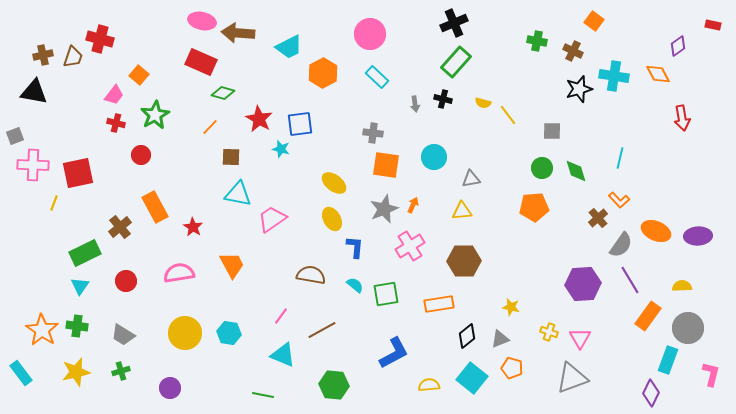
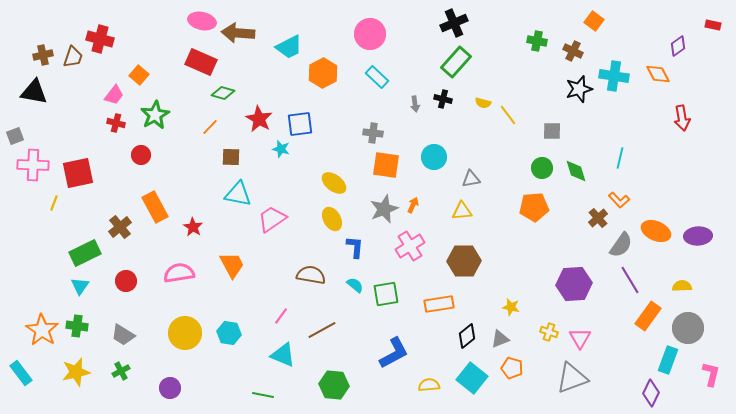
purple hexagon at (583, 284): moved 9 px left
green cross at (121, 371): rotated 12 degrees counterclockwise
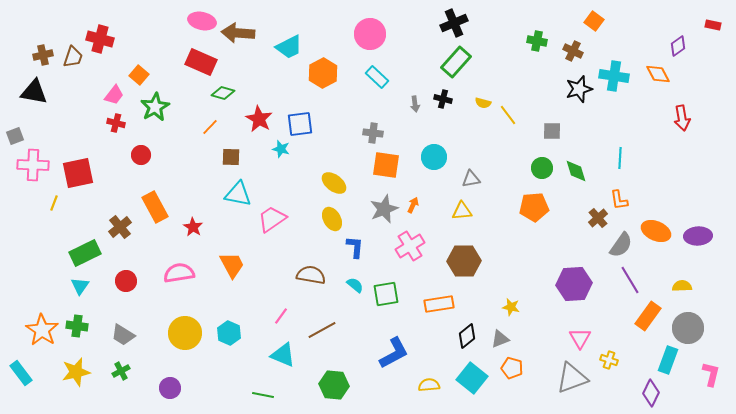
green star at (155, 115): moved 8 px up
cyan line at (620, 158): rotated 10 degrees counterclockwise
orange L-shape at (619, 200): rotated 35 degrees clockwise
yellow cross at (549, 332): moved 60 px right, 28 px down
cyan hexagon at (229, 333): rotated 15 degrees clockwise
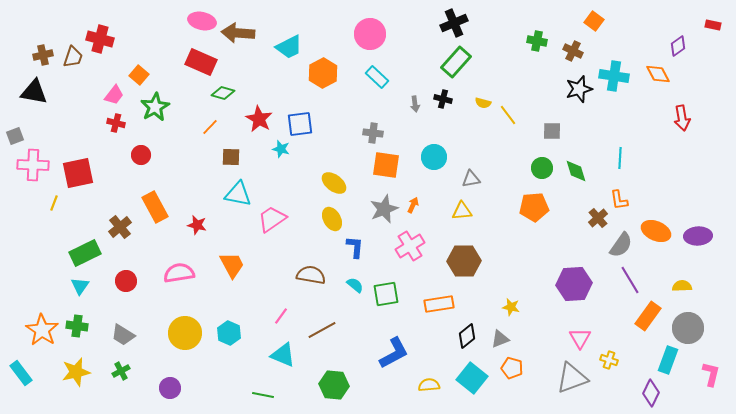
red star at (193, 227): moved 4 px right, 2 px up; rotated 18 degrees counterclockwise
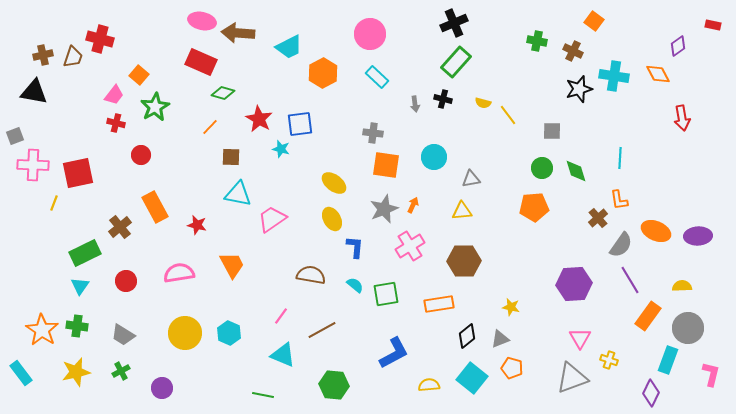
purple circle at (170, 388): moved 8 px left
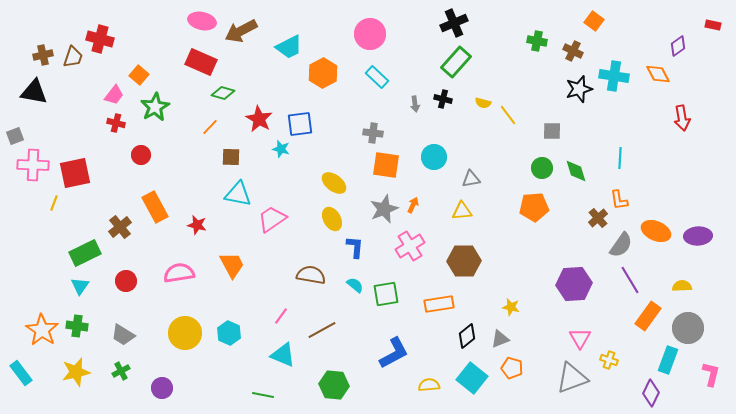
brown arrow at (238, 33): moved 3 px right, 2 px up; rotated 32 degrees counterclockwise
red square at (78, 173): moved 3 px left
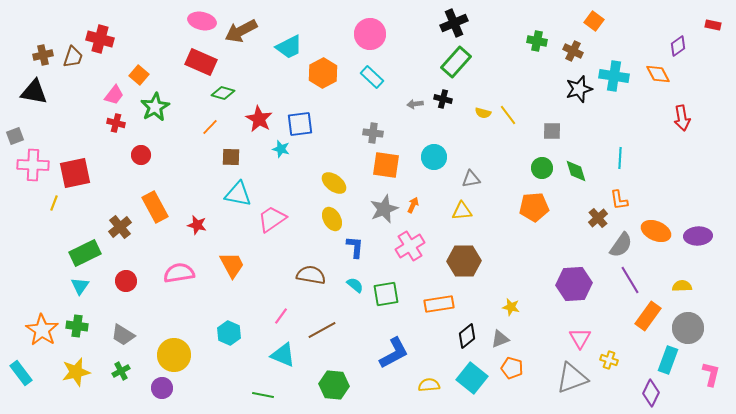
cyan rectangle at (377, 77): moved 5 px left
yellow semicircle at (483, 103): moved 10 px down
gray arrow at (415, 104): rotated 91 degrees clockwise
yellow circle at (185, 333): moved 11 px left, 22 px down
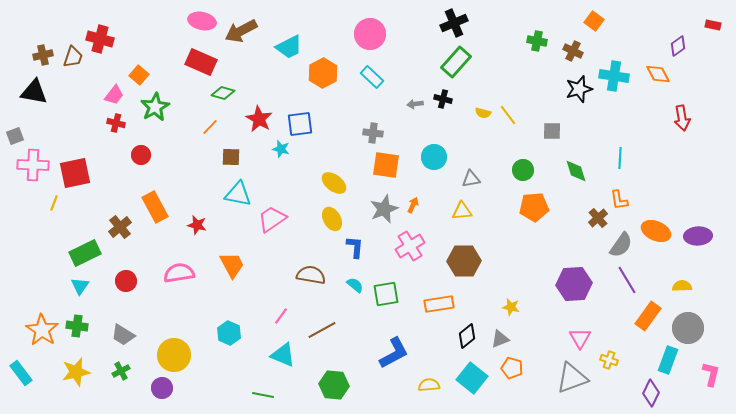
green circle at (542, 168): moved 19 px left, 2 px down
purple line at (630, 280): moved 3 px left
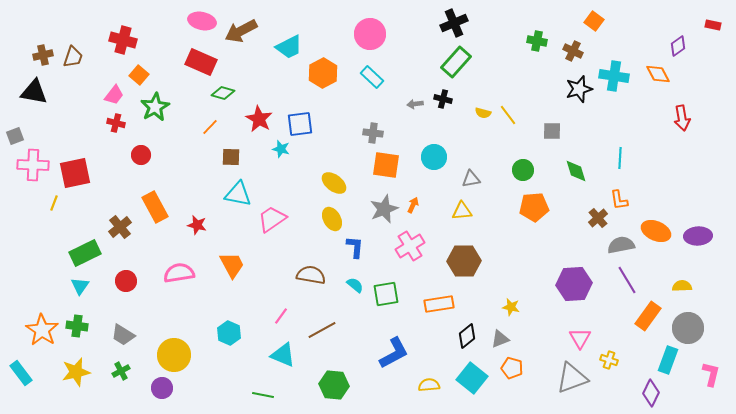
red cross at (100, 39): moved 23 px right, 1 px down
gray semicircle at (621, 245): rotated 136 degrees counterclockwise
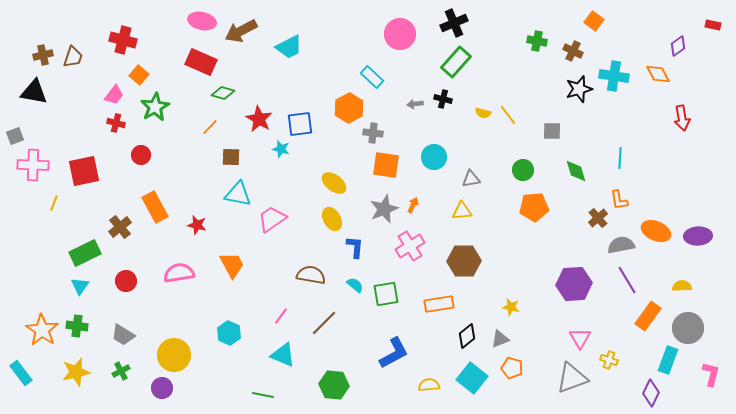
pink circle at (370, 34): moved 30 px right
orange hexagon at (323, 73): moved 26 px right, 35 px down
red square at (75, 173): moved 9 px right, 2 px up
brown line at (322, 330): moved 2 px right, 7 px up; rotated 16 degrees counterclockwise
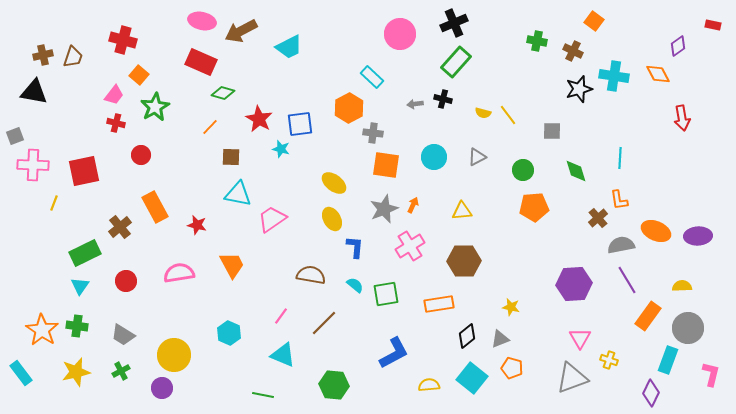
gray triangle at (471, 179): moved 6 px right, 22 px up; rotated 18 degrees counterclockwise
